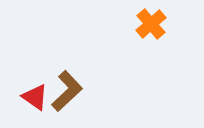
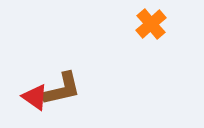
brown L-shape: moved 5 px left, 2 px up; rotated 30 degrees clockwise
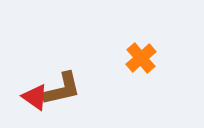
orange cross: moved 10 px left, 34 px down
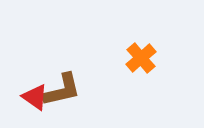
brown L-shape: moved 1 px down
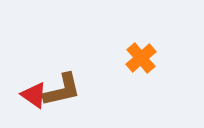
red triangle: moved 1 px left, 2 px up
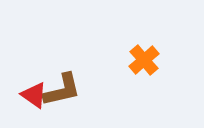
orange cross: moved 3 px right, 2 px down
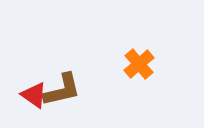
orange cross: moved 5 px left, 4 px down
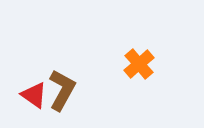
brown L-shape: rotated 48 degrees counterclockwise
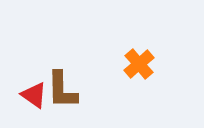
brown L-shape: rotated 150 degrees clockwise
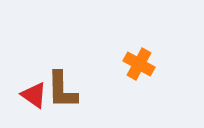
orange cross: rotated 20 degrees counterclockwise
